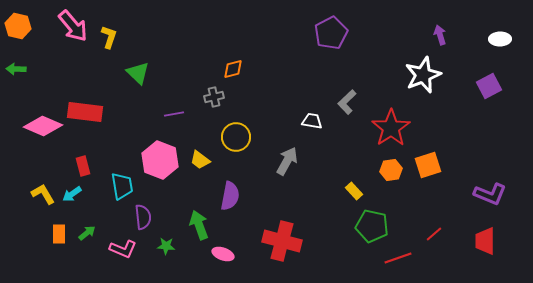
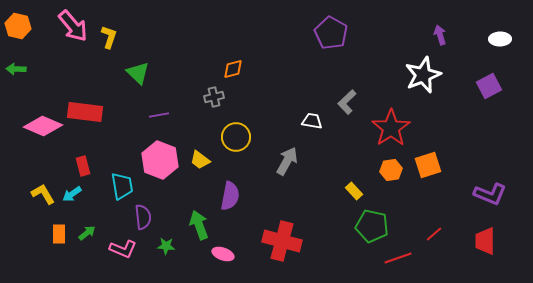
purple pentagon at (331, 33): rotated 16 degrees counterclockwise
purple line at (174, 114): moved 15 px left, 1 px down
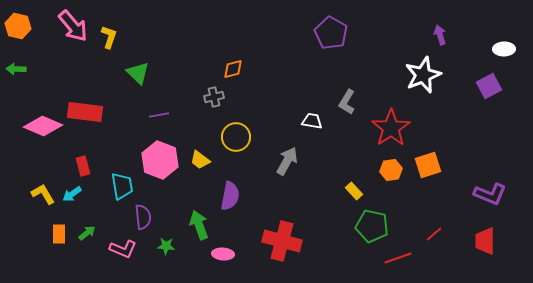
white ellipse at (500, 39): moved 4 px right, 10 px down
gray L-shape at (347, 102): rotated 15 degrees counterclockwise
pink ellipse at (223, 254): rotated 15 degrees counterclockwise
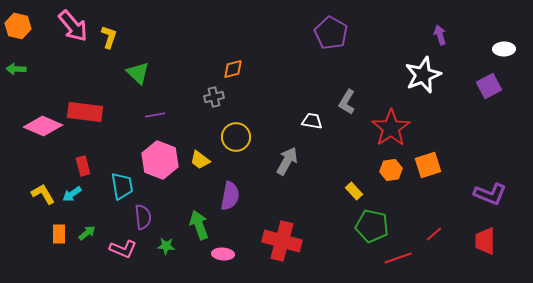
purple line at (159, 115): moved 4 px left
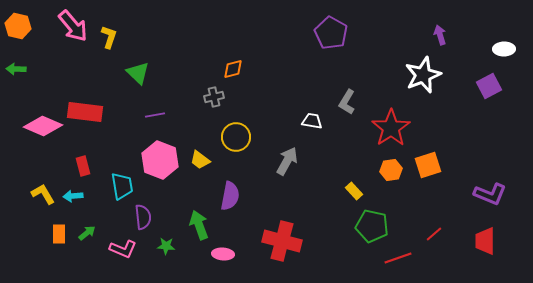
cyan arrow at (72, 194): moved 1 px right, 2 px down; rotated 30 degrees clockwise
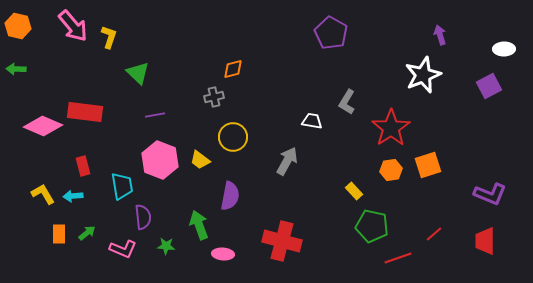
yellow circle at (236, 137): moved 3 px left
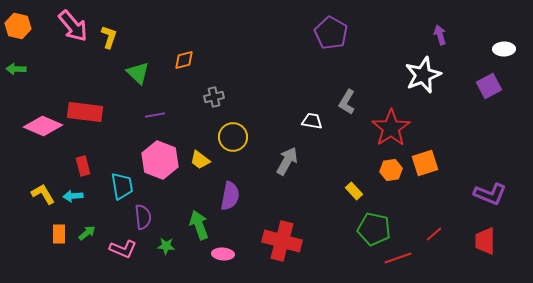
orange diamond at (233, 69): moved 49 px left, 9 px up
orange square at (428, 165): moved 3 px left, 2 px up
green pentagon at (372, 226): moved 2 px right, 3 px down
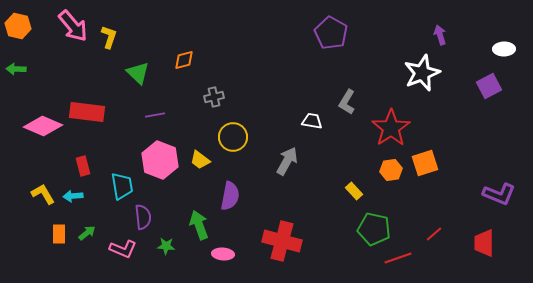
white star at (423, 75): moved 1 px left, 2 px up
red rectangle at (85, 112): moved 2 px right
purple L-shape at (490, 194): moved 9 px right
red trapezoid at (485, 241): moved 1 px left, 2 px down
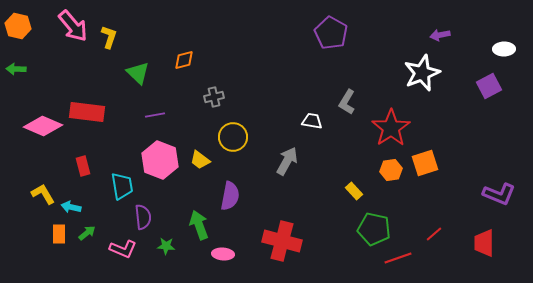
purple arrow at (440, 35): rotated 84 degrees counterclockwise
cyan arrow at (73, 196): moved 2 px left, 11 px down; rotated 18 degrees clockwise
